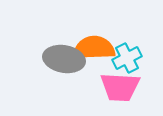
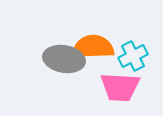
orange semicircle: moved 1 px left, 1 px up
cyan cross: moved 6 px right, 2 px up
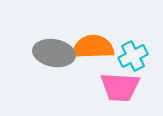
gray ellipse: moved 10 px left, 6 px up
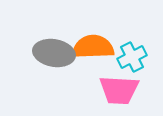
cyan cross: moved 1 px left, 1 px down
pink trapezoid: moved 1 px left, 3 px down
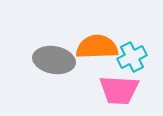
orange semicircle: moved 4 px right
gray ellipse: moved 7 px down
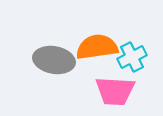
orange semicircle: rotated 6 degrees counterclockwise
pink trapezoid: moved 4 px left, 1 px down
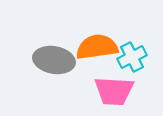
pink trapezoid: moved 1 px left
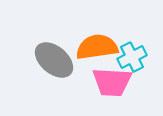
gray ellipse: rotated 30 degrees clockwise
pink trapezoid: moved 2 px left, 9 px up
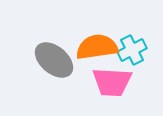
cyan cross: moved 7 px up
